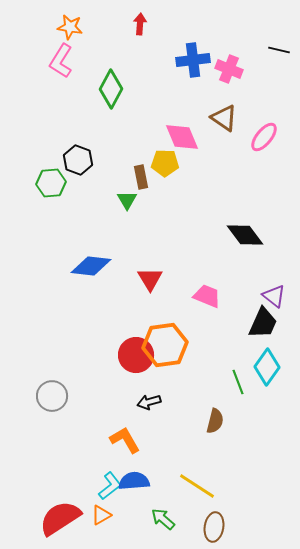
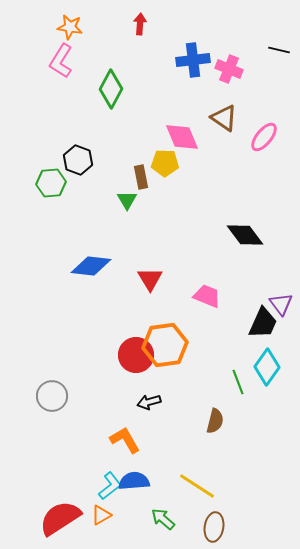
purple triangle: moved 7 px right, 8 px down; rotated 15 degrees clockwise
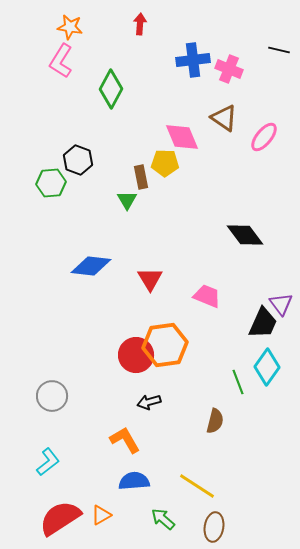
cyan L-shape: moved 62 px left, 24 px up
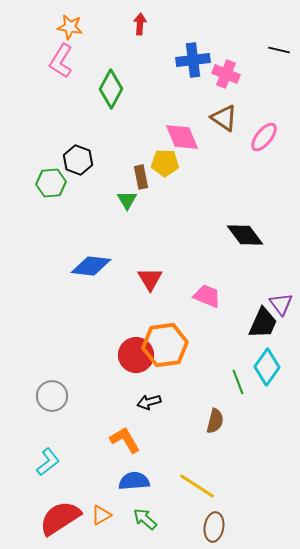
pink cross: moved 3 px left, 5 px down
green arrow: moved 18 px left
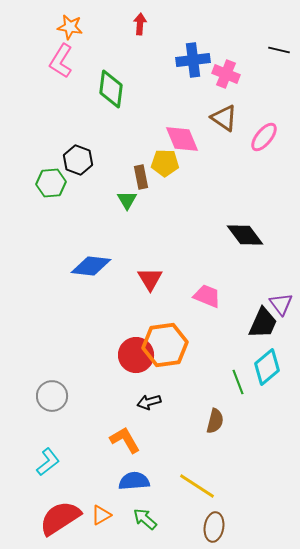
green diamond: rotated 21 degrees counterclockwise
pink diamond: moved 2 px down
cyan diamond: rotated 15 degrees clockwise
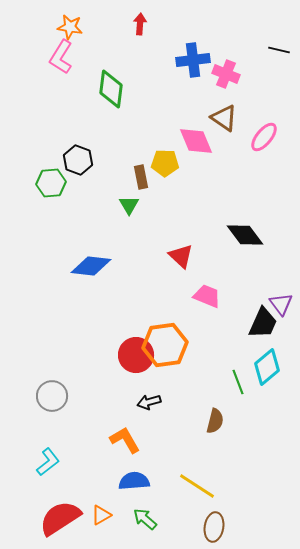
pink L-shape: moved 4 px up
pink diamond: moved 14 px right, 2 px down
green triangle: moved 2 px right, 5 px down
red triangle: moved 31 px right, 23 px up; rotated 16 degrees counterclockwise
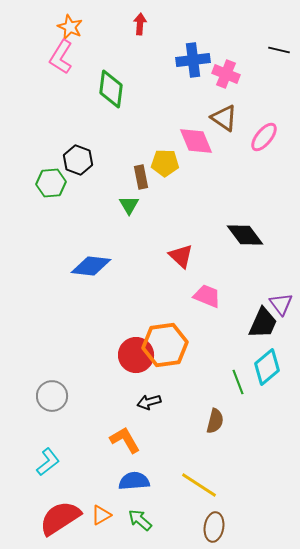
orange star: rotated 15 degrees clockwise
yellow line: moved 2 px right, 1 px up
green arrow: moved 5 px left, 1 px down
